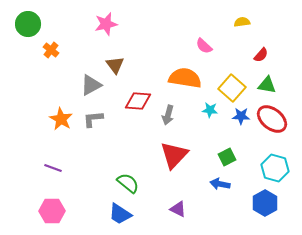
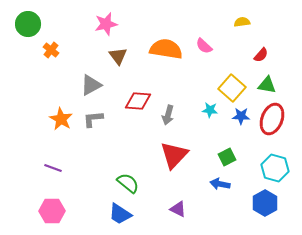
brown triangle: moved 3 px right, 9 px up
orange semicircle: moved 19 px left, 29 px up
red ellipse: rotated 72 degrees clockwise
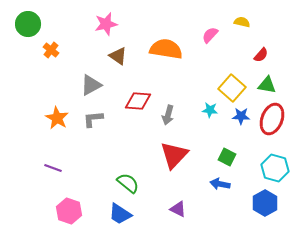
yellow semicircle: rotated 21 degrees clockwise
pink semicircle: moved 6 px right, 11 px up; rotated 90 degrees clockwise
brown triangle: rotated 18 degrees counterclockwise
orange star: moved 4 px left, 1 px up
green square: rotated 36 degrees counterclockwise
pink hexagon: moved 17 px right; rotated 20 degrees clockwise
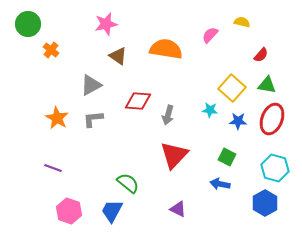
blue star: moved 3 px left, 5 px down
blue trapezoid: moved 8 px left, 3 px up; rotated 85 degrees clockwise
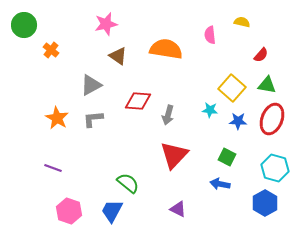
green circle: moved 4 px left, 1 px down
pink semicircle: rotated 48 degrees counterclockwise
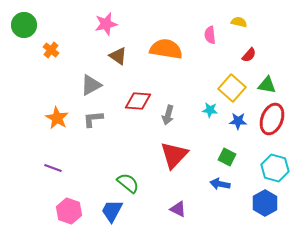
yellow semicircle: moved 3 px left
red semicircle: moved 12 px left
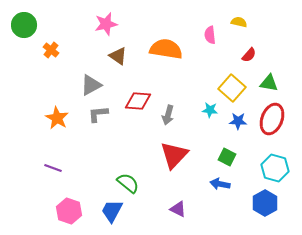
green triangle: moved 2 px right, 2 px up
gray L-shape: moved 5 px right, 5 px up
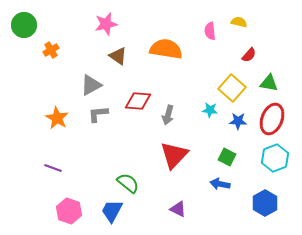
pink semicircle: moved 4 px up
orange cross: rotated 21 degrees clockwise
cyan hexagon: moved 10 px up; rotated 24 degrees clockwise
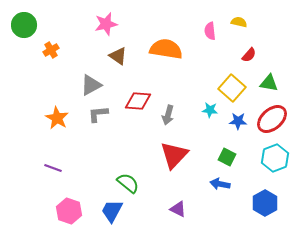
red ellipse: rotated 28 degrees clockwise
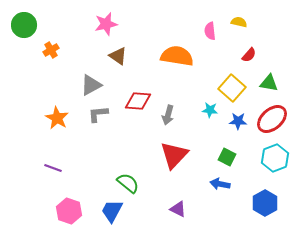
orange semicircle: moved 11 px right, 7 px down
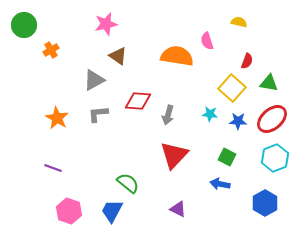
pink semicircle: moved 3 px left, 10 px down; rotated 12 degrees counterclockwise
red semicircle: moved 2 px left, 6 px down; rotated 21 degrees counterclockwise
gray triangle: moved 3 px right, 5 px up
cyan star: moved 4 px down
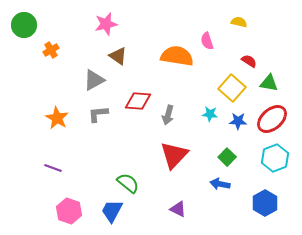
red semicircle: moved 2 px right; rotated 77 degrees counterclockwise
green square: rotated 18 degrees clockwise
